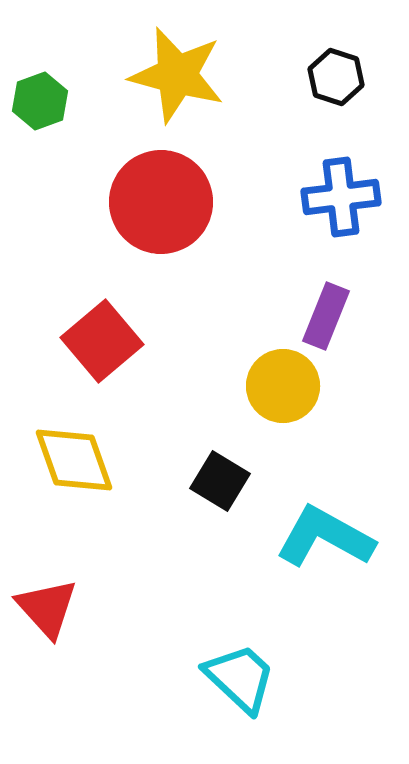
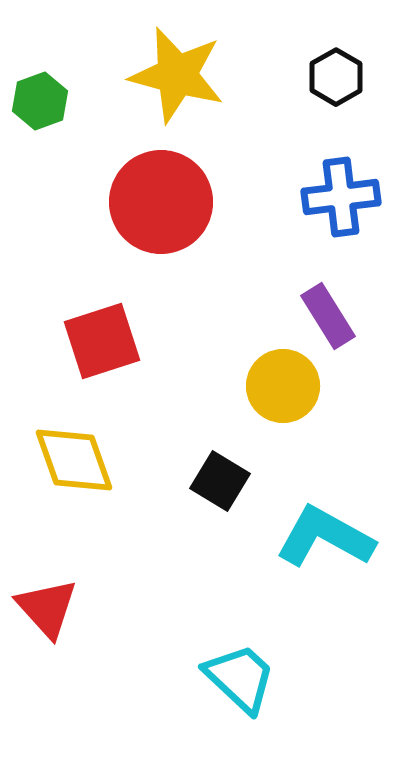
black hexagon: rotated 12 degrees clockwise
purple rectangle: moved 2 px right; rotated 54 degrees counterclockwise
red square: rotated 22 degrees clockwise
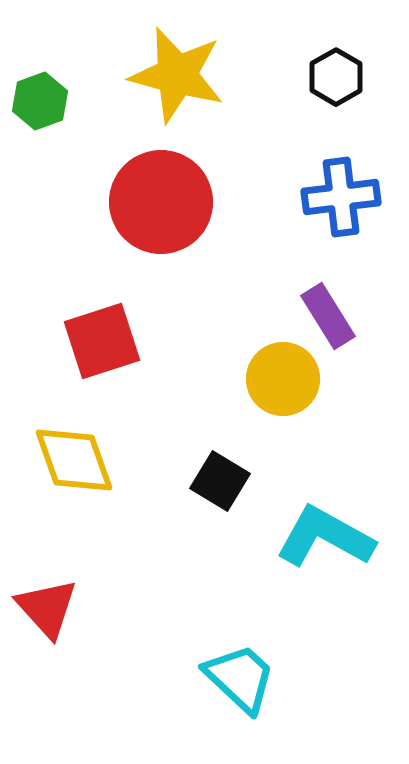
yellow circle: moved 7 px up
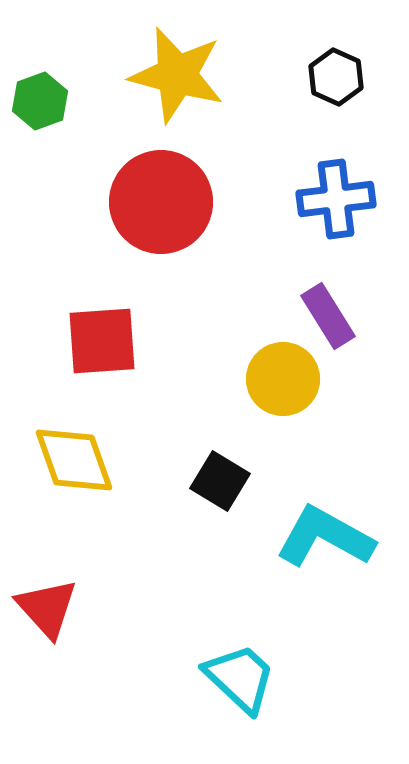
black hexagon: rotated 6 degrees counterclockwise
blue cross: moved 5 px left, 2 px down
red square: rotated 14 degrees clockwise
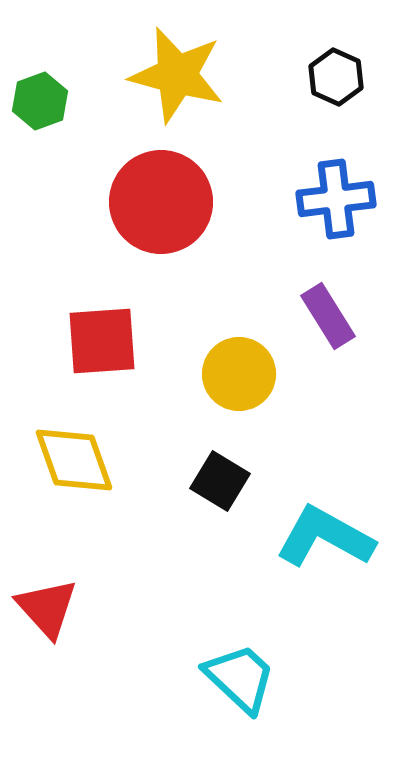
yellow circle: moved 44 px left, 5 px up
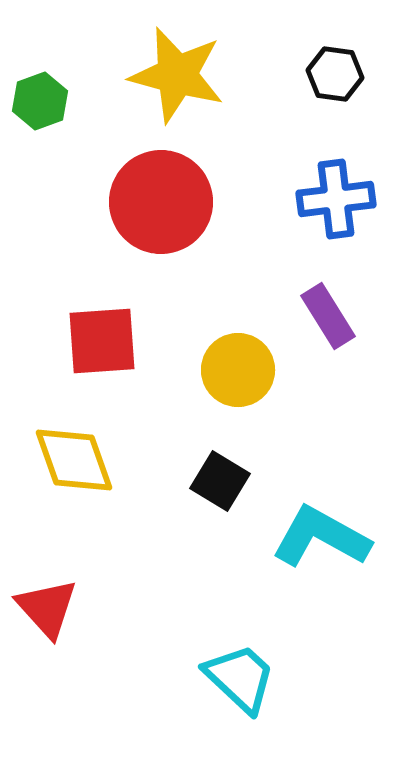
black hexagon: moved 1 px left, 3 px up; rotated 16 degrees counterclockwise
yellow circle: moved 1 px left, 4 px up
cyan L-shape: moved 4 px left
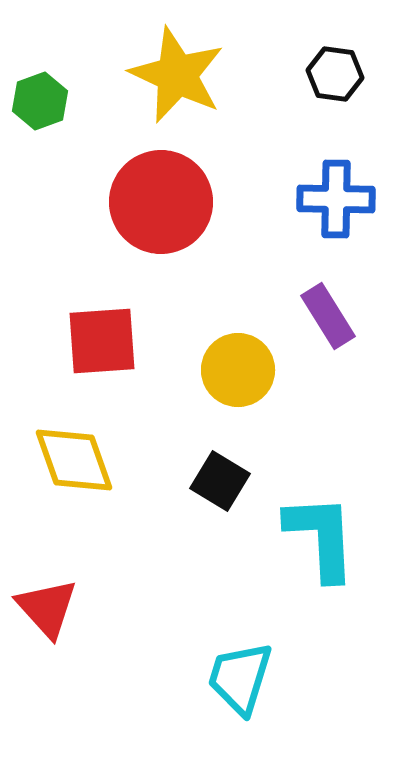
yellow star: rotated 10 degrees clockwise
blue cross: rotated 8 degrees clockwise
cyan L-shape: rotated 58 degrees clockwise
cyan trapezoid: rotated 116 degrees counterclockwise
